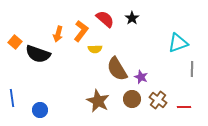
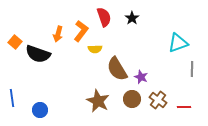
red semicircle: moved 1 px left, 2 px up; rotated 30 degrees clockwise
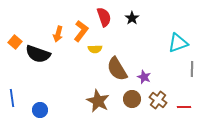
purple star: moved 3 px right
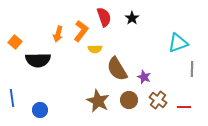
black semicircle: moved 6 px down; rotated 20 degrees counterclockwise
brown circle: moved 3 px left, 1 px down
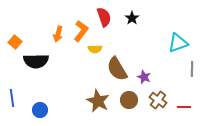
black semicircle: moved 2 px left, 1 px down
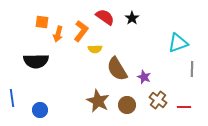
red semicircle: moved 1 px right; rotated 36 degrees counterclockwise
orange square: moved 27 px right, 20 px up; rotated 32 degrees counterclockwise
brown circle: moved 2 px left, 5 px down
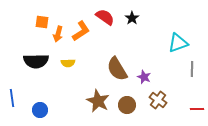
orange L-shape: rotated 20 degrees clockwise
yellow semicircle: moved 27 px left, 14 px down
red line: moved 13 px right, 2 px down
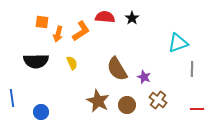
red semicircle: rotated 30 degrees counterclockwise
yellow semicircle: moved 4 px right; rotated 112 degrees counterclockwise
blue circle: moved 1 px right, 2 px down
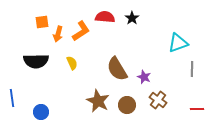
orange square: rotated 16 degrees counterclockwise
